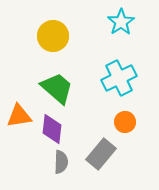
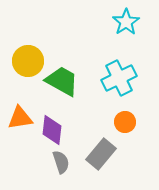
cyan star: moved 5 px right
yellow circle: moved 25 px left, 25 px down
green trapezoid: moved 5 px right, 7 px up; rotated 12 degrees counterclockwise
orange triangle: moved 1 px right, 2 px down
purple diamond: moved 1 px down
gray semicircle: rotated 20 degrees counterclockwise
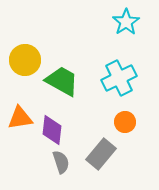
yellow circle: moved 3 px left, 1 px up
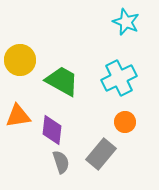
cyan star: rotated 16 degrees counterclockwise
yellow circle: moved 5 px left
orange triangle: moved 2 px left, 2 px up
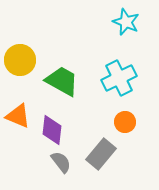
orange triangle: rotated 32 degrees clockwise
gray semicircle: rotated 20 degrees counterclockwise
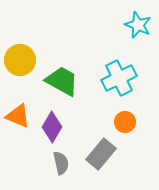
cyan star: moved 12 px right, 3 px down
purple diamond: moved 3 px up; rotated 24 degrees clockwise
gray semicircle: moved 1 px down; rotated 25 degrees clockwise
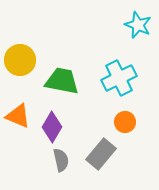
green trapezoid: rotated 18 degrees counterclockwise
gray semicircle: moved 3 px up
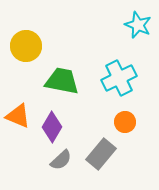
yellow circle: moved 6 px right, 14 px up
gray semicircle: rotated 60 degrees clockwise
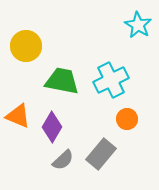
cyan star: rotated 8 degrees clockwise
cyan cross: moved 8 px left, 2 px down
orange circle: moved 2 px right, 3 px up
gray semicircle: moved 2 px right
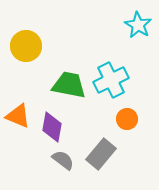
green trapezoid: moved 7 px right, 4 px down
purple diamond: rotated 20 degrees counterclockwise
gray semicircle: rotated 100 degrees counterclockwise
